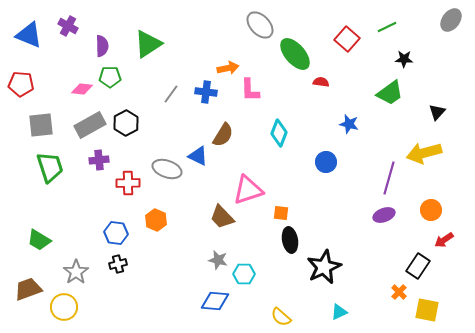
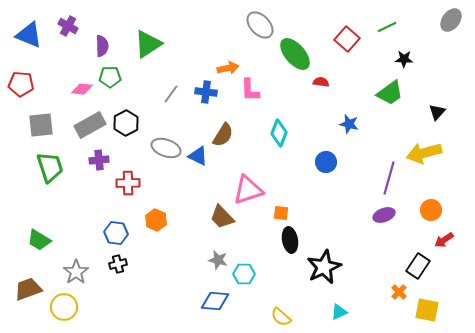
gray ellipse at (167, 169): moved 1 px left, 21 px up
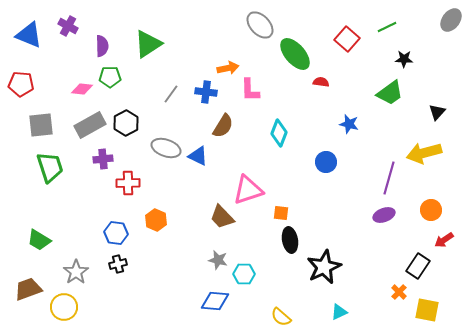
brown semicircle at (223, 135): moved 9 px up
purple cross at (99, 160): moved 4 px right, 1 px up
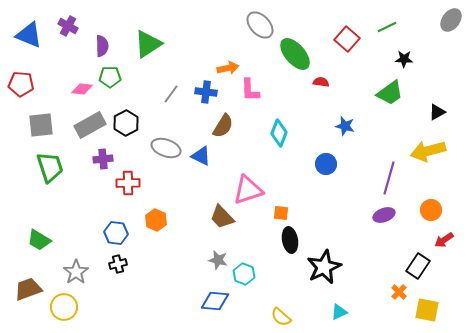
black triangle at (437, 112): rotated 18 degrees clockwise
blue star at (349, 124): moved 4 px left, 2 px down
yellow arrow at (424, 153): moved 4 px right, 2 px up
blue triangle at (198, 156): moved 3 px right
blue circle at (326, 162): moved 2 px down
cyan hexagon at (244, 274): rotated 20 degrees clockwise
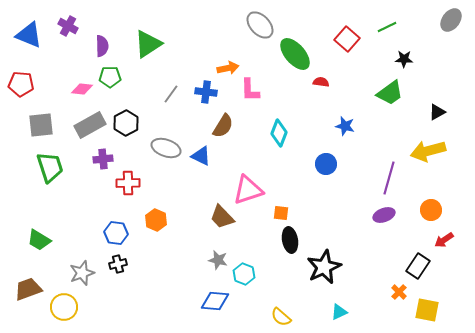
gray star at (76, 272): moved 6 px right, 1 px down; rotated 15 degrees clockwise
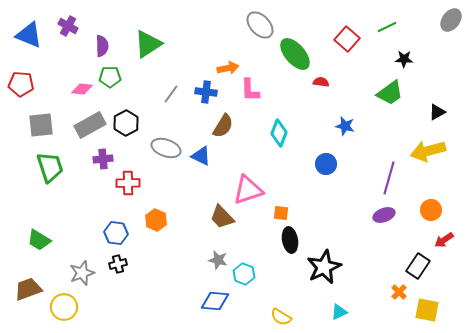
yellow semicircle at (281, 317): rotated 10 degrees counterclockwise
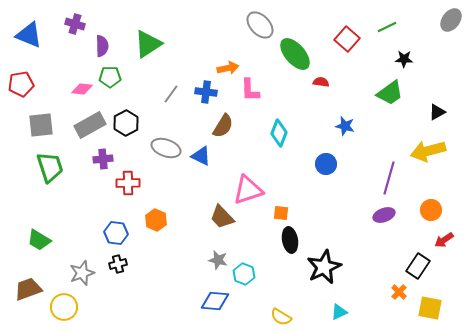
purple cross at (68, 26): moved 7 px right, 2 px up; rotated 12 degrees counterclockwise
red pentagon at (21, 84): rotated 15 degrees counterclockwise
yellow square at (427, 310): moved 3 px right, 2 px up
